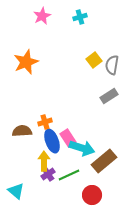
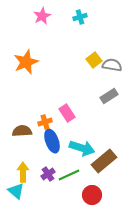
gray semicircle: rotated 90 degrees clockwise
pink rectangle: moved 1 px left, 25 px up
yellow arrow: moved 21 px left, 11 px down
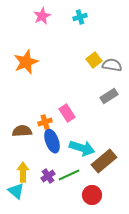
purple cross: moved 2 px down
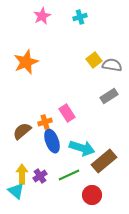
brown semicircle: rotated 36 degrees counterclockwise
yellow arrow: moved 1 px left, 2 px down
purple cross: moved 8 px left
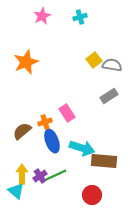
brown rectangle: rotated 45 degrees clockwise
green line: moved 13 px left
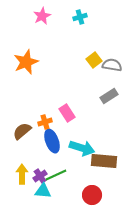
cyan triangle: moved 27 px right; rotated 36 degrees counterclockwise
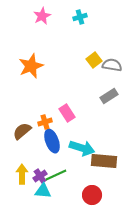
orange star: moved 5 px right, 4 px down
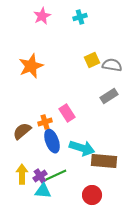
yellow square: moved 2 px left; rotated 14 degrees clockwise
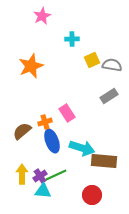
cyan cross: moved 8 px left, 22 px down; rotated 16 degrees clockwise
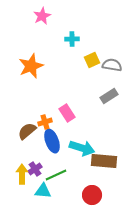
brown semicircle: moved 5 px right
purple cross: moved 5 px left, 7 px up
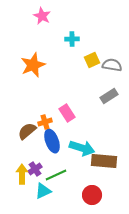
pink star: rotated 18 degrees counterclockwise
orange star: moved 2 px right, 1 px up
cyan triangle: rotated 30 degrees counterclockwise
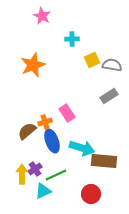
red circle: moved 1 px left, 1 px up
